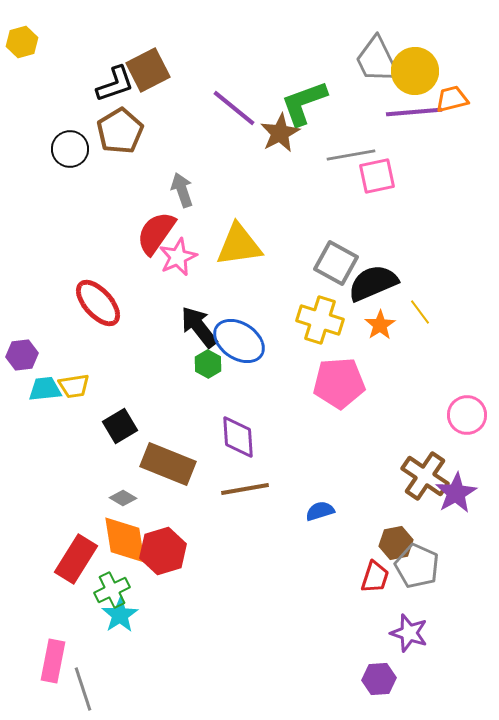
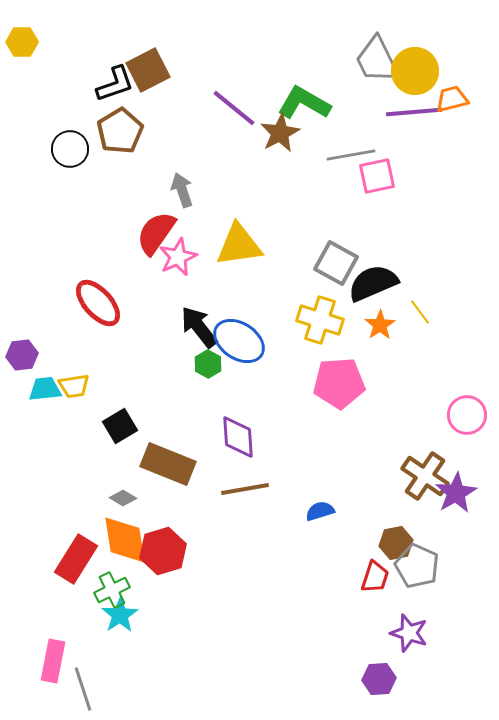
yellow hexagon at (22, 42): rotated 16 degrees clockwise
green L-shape at (304, 103): rotated 50 degrees clockwise
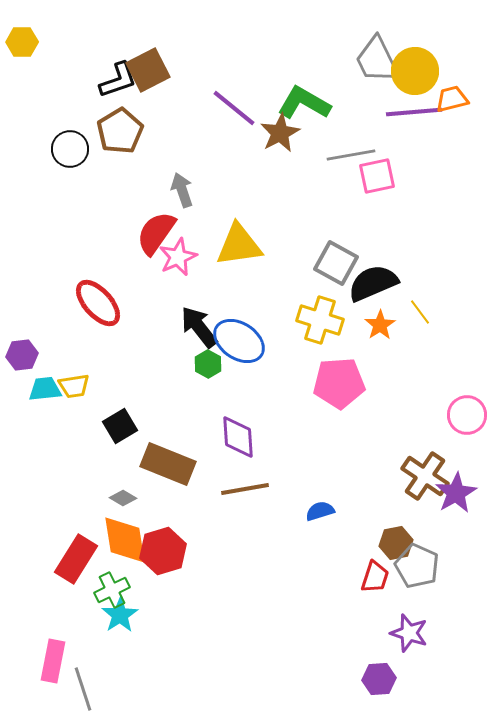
black L-shape at (115, 84): moved 3 px right, 4 px up
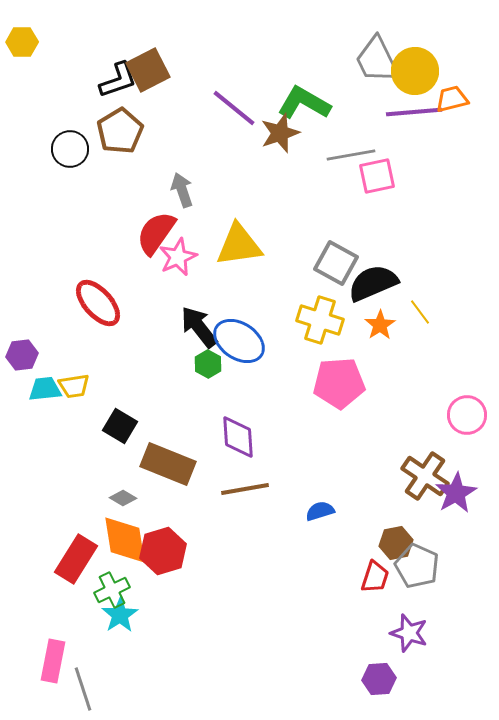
brown star at (280, 133): rotated 9 degrees clockwise
black square at (120, 426): rotated 28 degrees counterclockwise
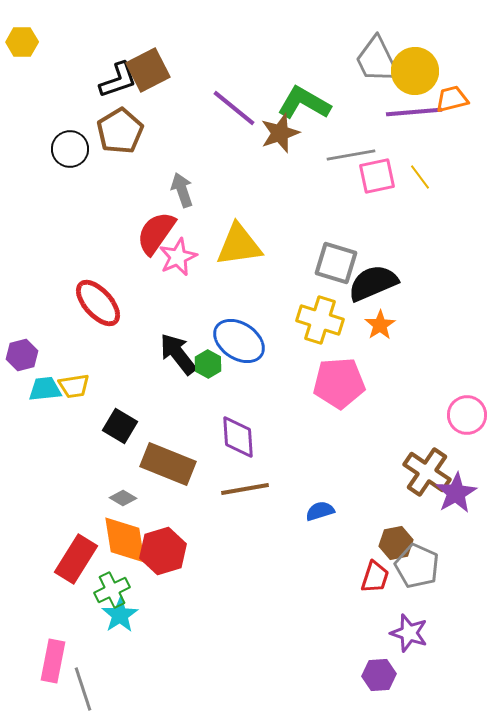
gray square at (336, 263): rotated 12 degrees counterclockwise
yellow line at (420, 312): moved 135 px up
black arrow at (199, 327): moved 21 px left, 27 px down
purple hexagon at (22, 355): rotated 8 degrees counterclockwise
brown cross at (425, 476): moved 2 px right, 4 px up
purple hexagon at (379, 679): moved 4 px up
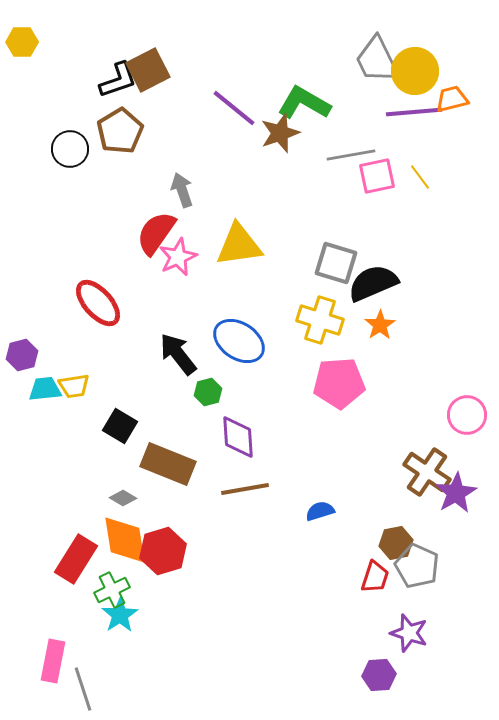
green hexagon at (208, 364): moved 28 px down; rotated 16 degrees clockwise
